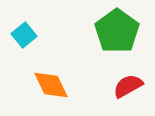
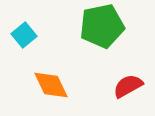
green pentagon: moved 15 px left, 5 px up; rotated 24 degrees clockwise
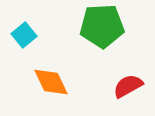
green pentagon: rotated 9 degrees clockwise
orange diamond: moved 3 px up
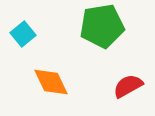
green pentagon: rotated 6 degrees counterclockwise
cyan square: moved 1 px left, 1 px up
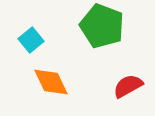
green pentagon: rotated 30 degrees clockwise
cyan square: moved 8 px right, 6 px down
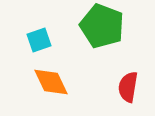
cyan square: moved 8 px right; rotated 20 degrees clockwise
red semicircle: moved 1 px down; rotated 52 degrees counterclockwise
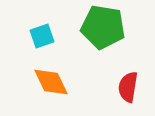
green pentagon: moved 1 px right, 1 px down; rotated 12 degrees counterclockwise
cyan square: moved 3 px right, 4 px up
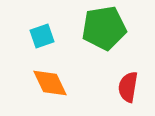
green pentagon: moved 1 px right, 1 px down; rotated 18 degrees counterclockwise
orange diamond: moved 1 px left, 1 px down
